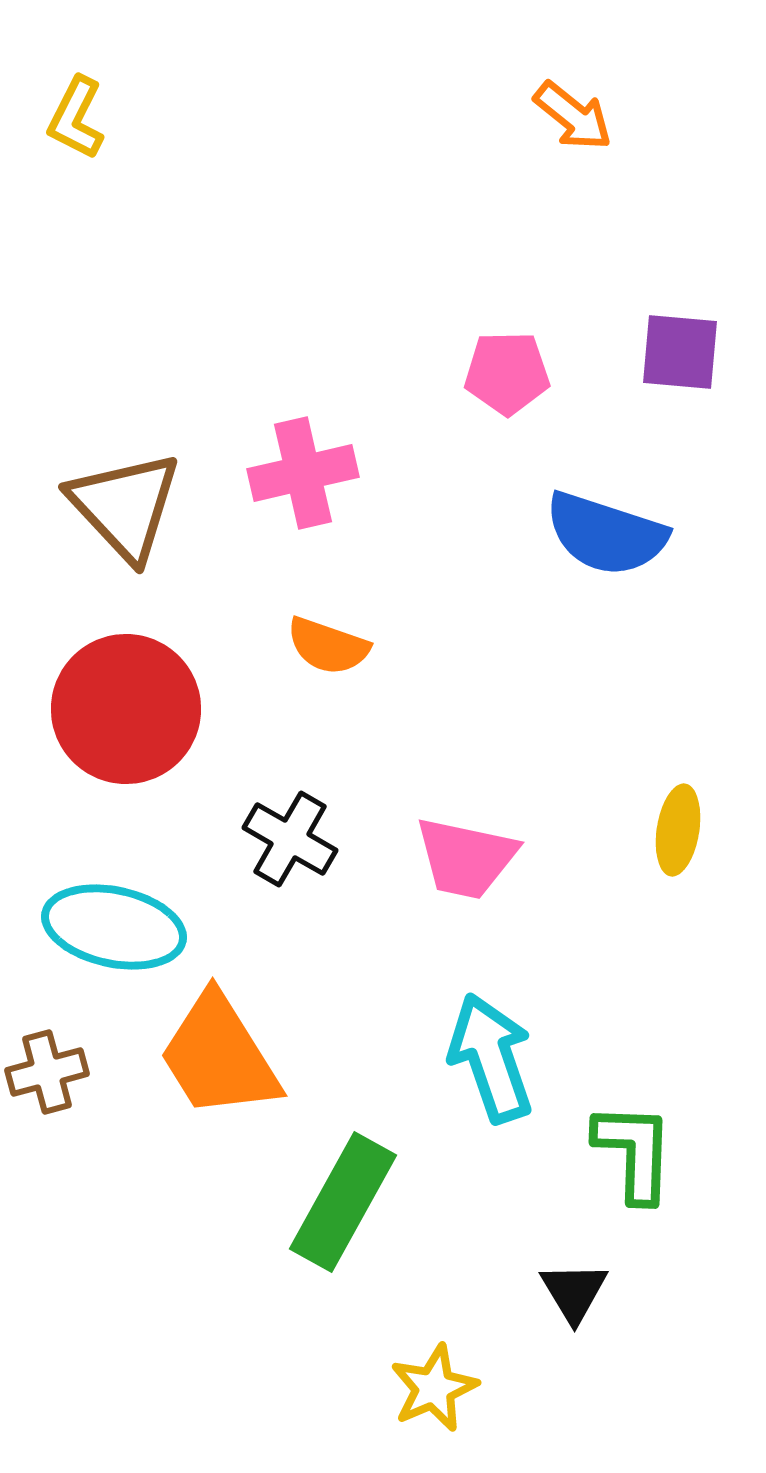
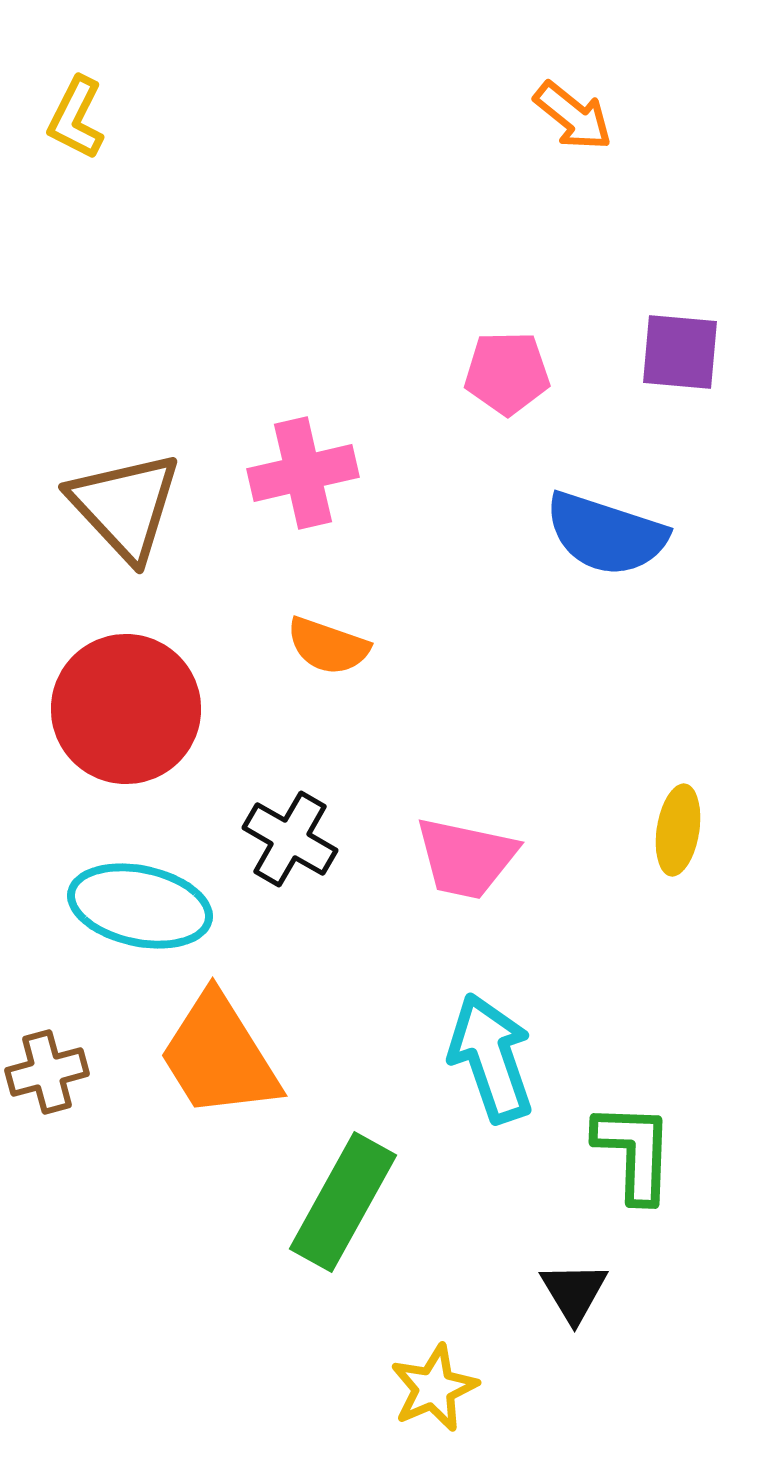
cyan ellipse: moved 26 px right, 21 px up
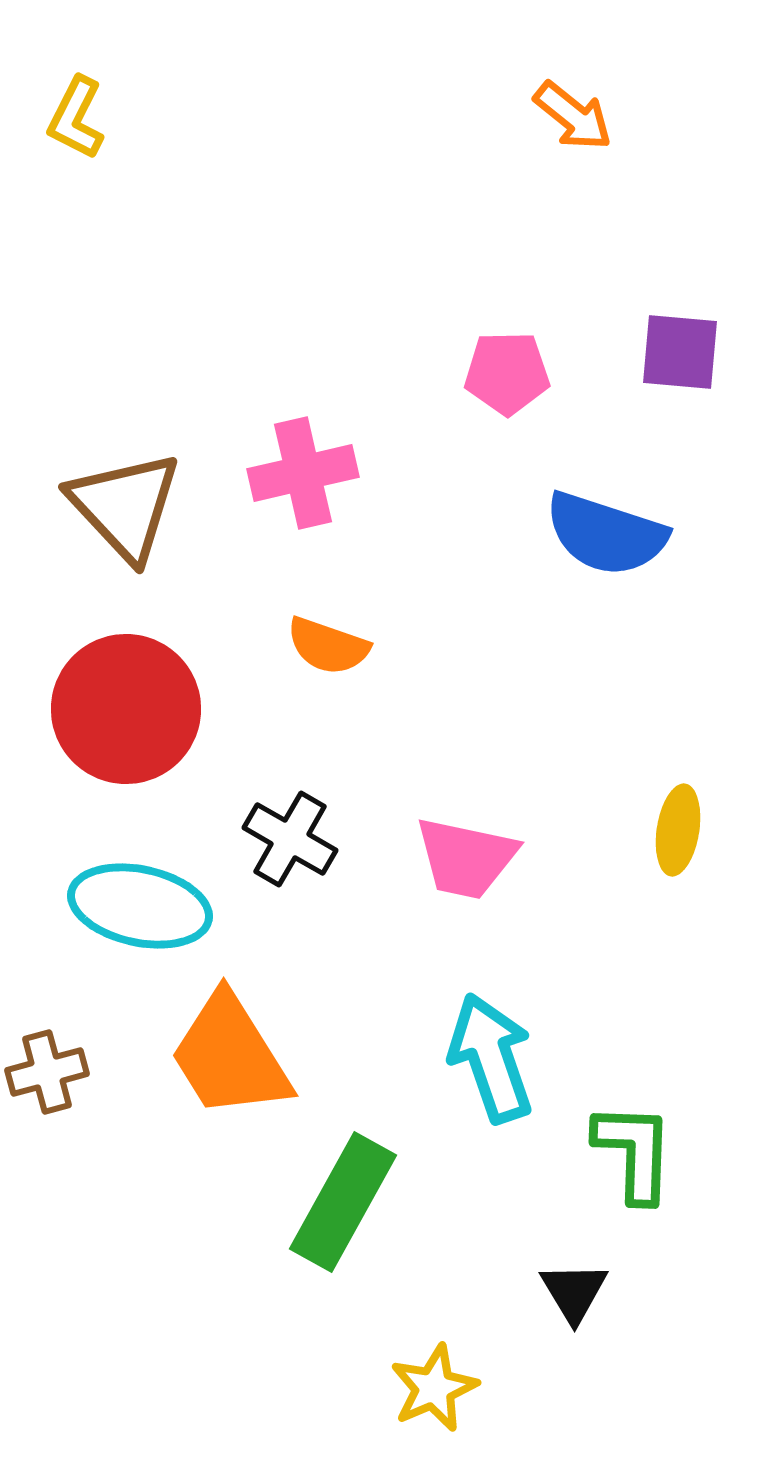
orange trapezoid: moved 11 px right
